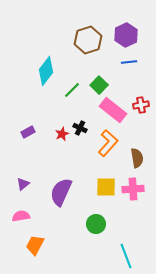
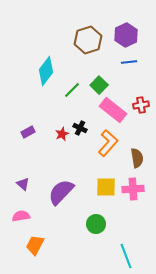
purple triangle: rotated 40 degrees counterclockwise
purple semicircle: rotated 20 degrees clockwise
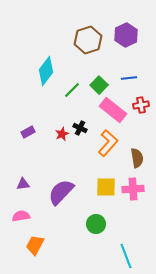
blue line: moved 16 px down
purple triangle: rotated 48 degrees counterclockwise
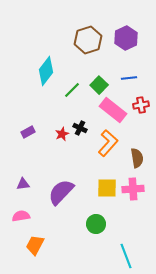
purple hexagon: moved 3 px down
yellow square: moved 1 px right, 1 px down
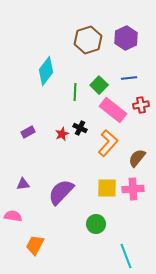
green line: moved 3 px right, 2 px down; rotated 42 degrees counterclockwise
brown semicircle: rotated 132 degrees counterclockwise
pink semicircle: moved 8 px left; rotated 18 degrees clockwise
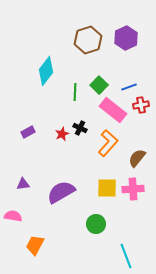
blue line: moved 9 px down; rotated 14 degrees counterclockwise
purple semicircle: rotated 16 degrees clockwise
